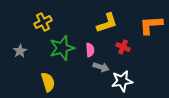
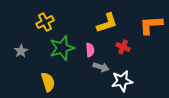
yellow cross: moved 2 px right
gray star: moved 1 px right
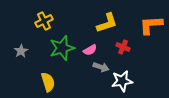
yellow cross: moved 1 px left, 1 px up
pink semicircle: rotated 64 degrees clockwise
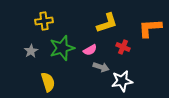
yellow cross: rotated 18 degrees clockwise
orange L-shape: moved 1 px left, 3 px down
gray star: moved 10 px right
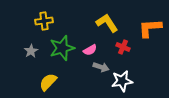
yellow L-shape: rotated 105 degrees counterclockwise
yellow semicircle: rotated 120 degrees counterclockwise
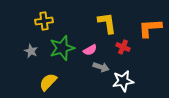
yellow L-shape: rotated 25 degrees clockwise
gray star: rotated 16 degrees counterclockwise
white star: moved 1 px right
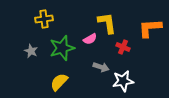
yellow cross: moved 2 px up
pink semicircle: moved 11 px up
yellow semicircle: moved 11 px right
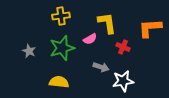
yellow cross: moved 17 px right, 3 px up
gray star: moved 2 px left
yellow semicircle: rotated 54 degrees clockwise
